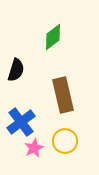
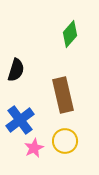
green diamond: moved 17 px right, 3 px up; rotated 12 degrees counterclockwise
blue cross: moved 1 px left, 2 px up
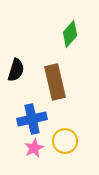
brown rectangle: moved 8 px left, 13 px up
blue cross: moved 12 px right, 1 px up; rotated 24 degrees clockwise
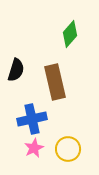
yellow circle: moved 3 px right, 8 px down
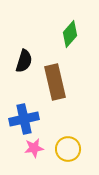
black semicircle: moved 8 px right, 9 px up
blue cross: moved 8 px left
pink star: rotated 18 degrees clockwise
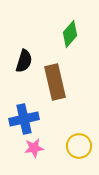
yellow circle: moved 11 px right, 3 px up
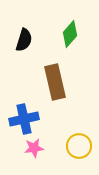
black semicircle: moved 21 px up
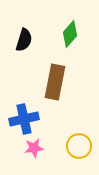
brown rectangle: rotated 24 degrees clockwise
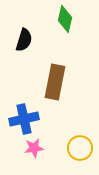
green diamond: moved 5 px left, 15 px up; rotated 28 degrees counterclockwise
yellow circle: moved 1 px right, 2 px down
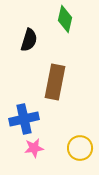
black semicircle: moved 5 px right
